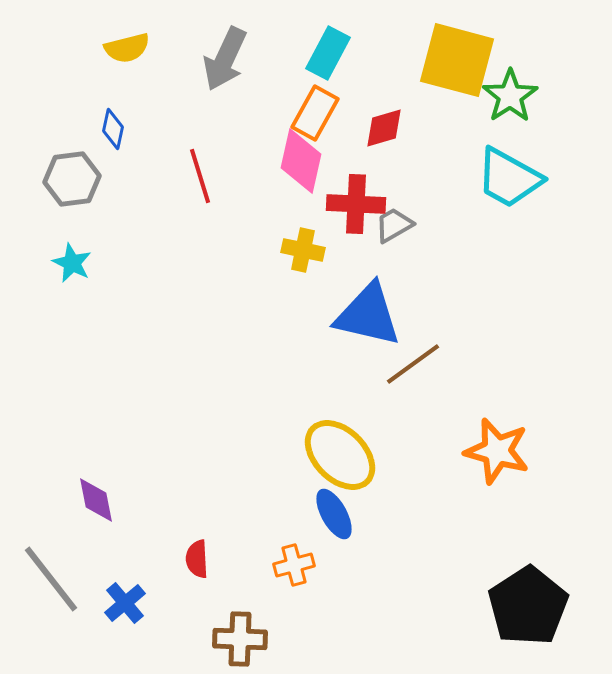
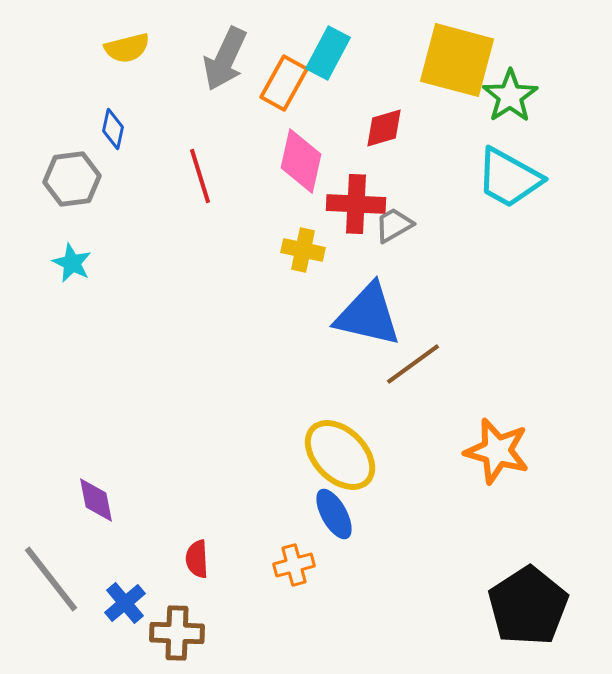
orange rectangle: moved 31 px left, 30 px up
brown cross: moved 63 px left, 6 px up
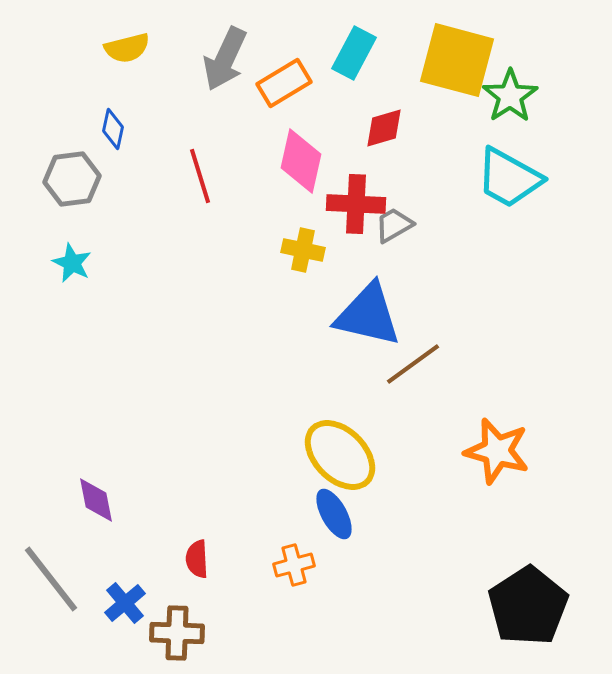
cyan rectangle: moved 26 px right
orange rectangle: rotated 30 degrees clockwise
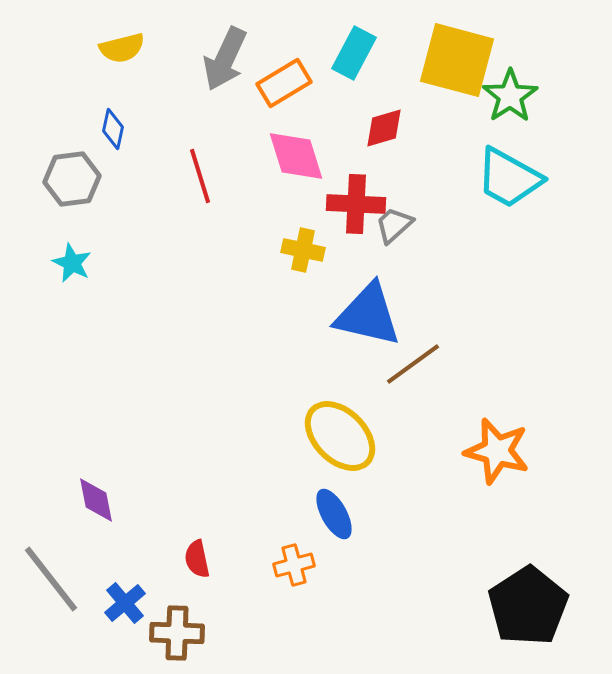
yellow semicircle: moved 5 px left
pink diamond: moved 5 px left, 5 px up; rotated 30 degrees counterclockwise
gray trapezoid: rotated 12 degrees counterclockwise
yellow ellipse: moved 19 px up
red semicircle: rotated 9 degrees counterclockwise
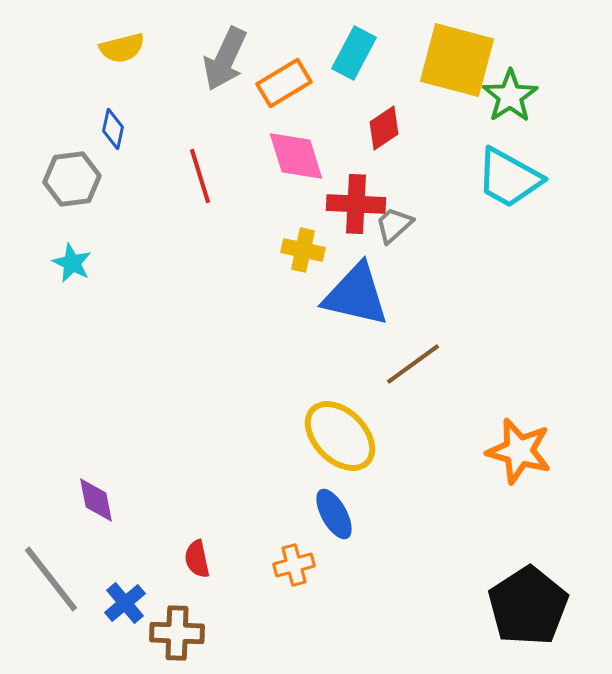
red diamond: rotated 18 degrees counterclockwise
blue triangle: moved 12 px left, 20 px up
orange star: moved 22 px right
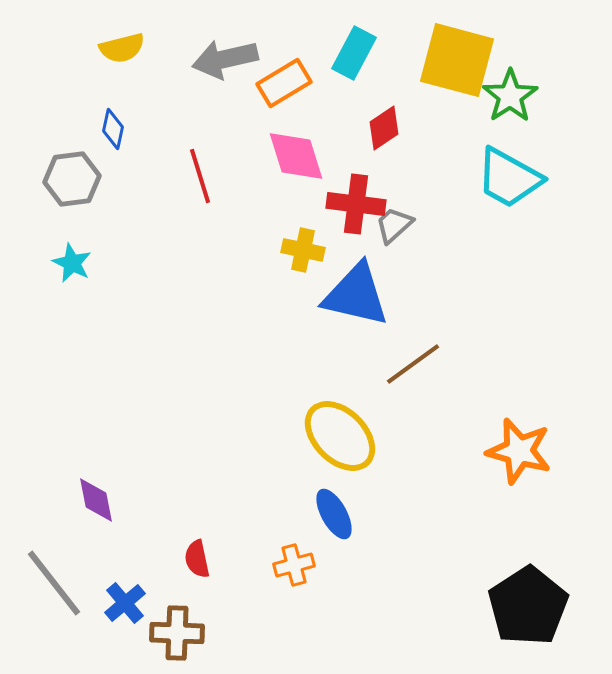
gray arrow: rotated 52 degrees clockwise
red cross: rotated 4 degrees clockwise
gray line: moved 3 px right, 4 px down
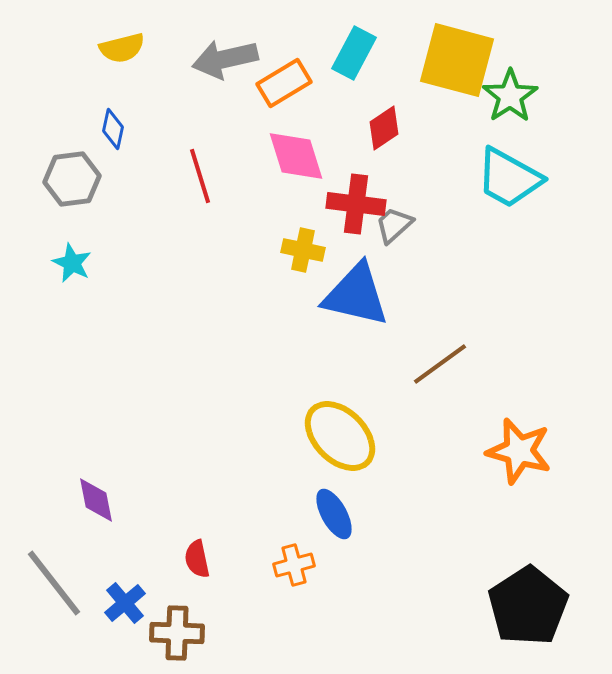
brown line: moved 27 px right
